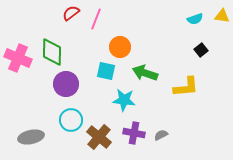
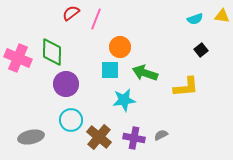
cyan square: moved 4 px right, 1 px up; rotated 12 degrees counterclockwise
cyan star: rotated 15 degrees counterclockwise
purple cross: moved 5 px down
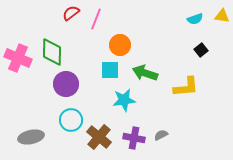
orange circle: moved 2 px up
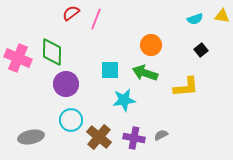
orange circle: moved 31 px right
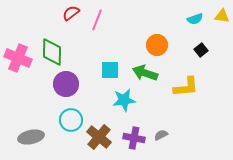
pink line: moved 1 px right, 1 px down
orange circle: moved 6 px right
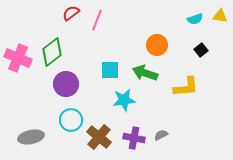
yellow triangle: moved 2 px left
green diamond: rotated 52 degrees clockwise
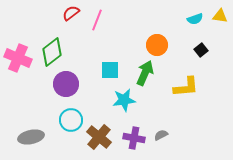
green arrow: rotated 95 degrees clockwise
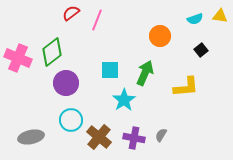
orange circle: moved 3 px right, 9 px up
purple circle: moved 1 px up
cyan star: rotated 25 degrees counterclockwise
gray semicircle: rotated 32 degrees counterclockwise
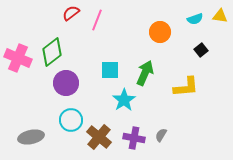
orange circle: moved 4 px up
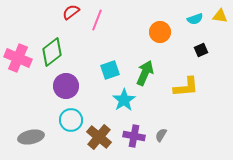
red semicircle: moved 1 px up
black square: rotated 16 degrees clockwise
cyan square: rotated 18 degrees counterclockwise
purple circle: moved 3 px down
purple cross: moved 2 px up
